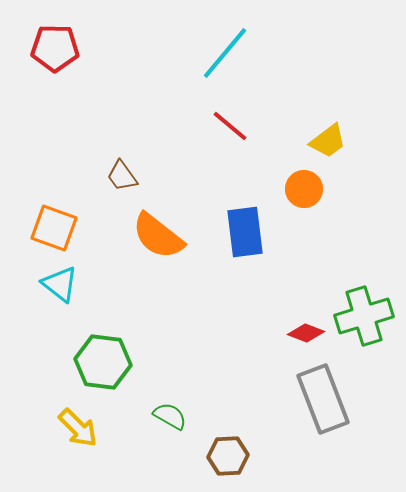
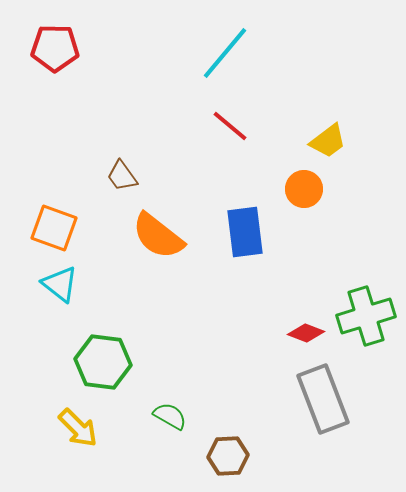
green cross: moved 2 px right
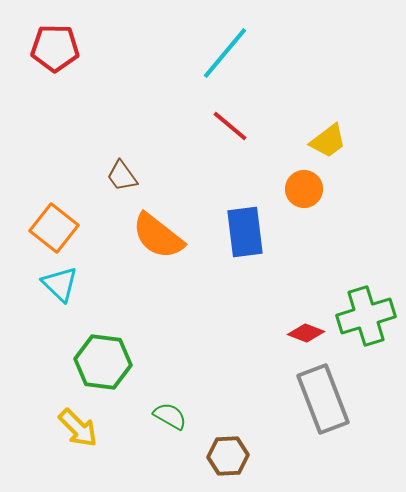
orange square: rotated 18 degrees clockwise
cyan triangle: rotated 6 degrees clockwise
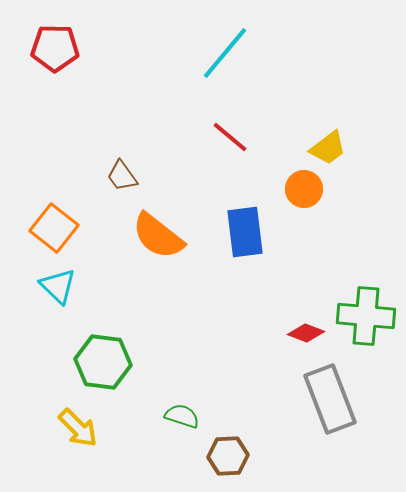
red line: moved 11 px down
yellow trapezoid: moved 7 px down
cyan triangle: moved 2 px left, 2 px down
green cross: rotated 22 degrees clockwise
gray rectangle: moved 7 px right
green semicircle: moved 12 px right; rotated 12 degrees counterclockwise
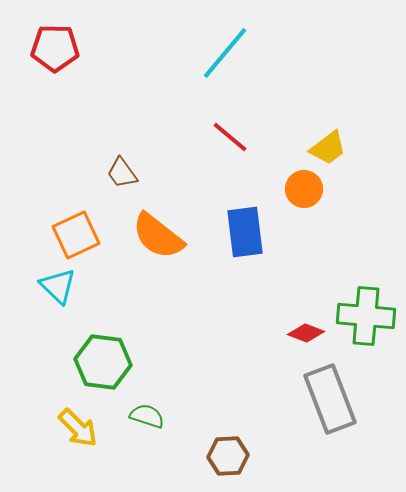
brown trapezoid: moved 3 px up
orange square: moved 22 px right, 7 px down; rotated 27 degrees clockwise
green semicircle: moved 35 px left
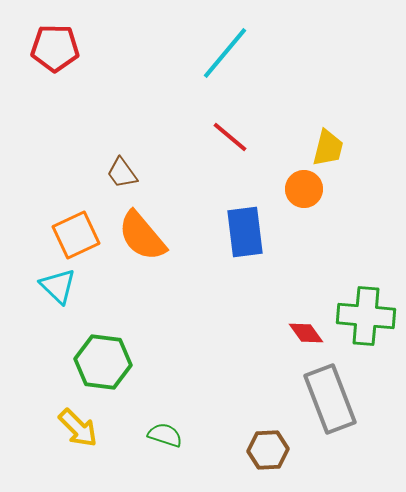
yellow trapezoid: rotated 39 degrees counterclockwise
orange semicircle: moved 16 px left; rotated 12 degrees clockwise
red diamond: rotated 33 degrees clockwise
green semicircle: moved 18 px right, 19 px down
brown hexagon: moved 40 px right, 6 px up
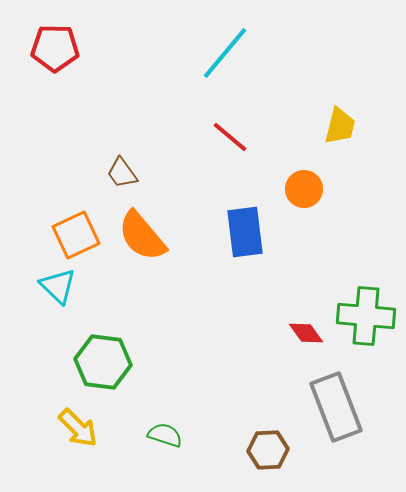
yellow trapezoid: moved 12 px right, 22 px up
gray rectangle: moved 6 px right, 8 px down
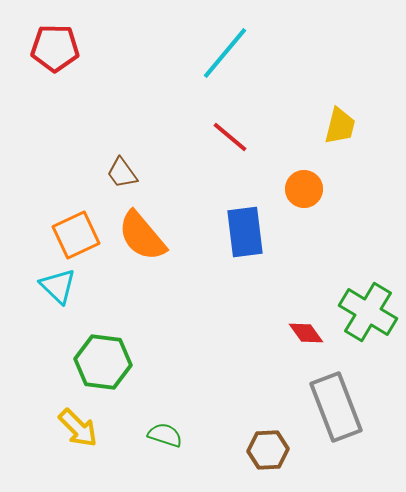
green cross: moved 2 px right, 4 px up; rotated 26 degrees clockwise
